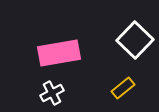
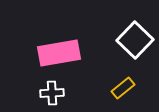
white cross: rotated 25 degrees clockwise
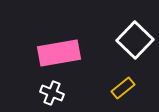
white cross: rotated 25 degrees clockwise
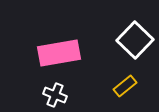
yellow rectangle: moved 2 px right, 2 px up
white cross: moved 3 px right, 2 px down
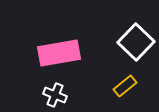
white square: moved 1 px right, 2 px down
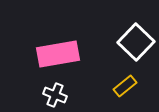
pink rectangle: moved 1 px left, 1 px down
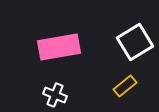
white square: moved 1 px left; rotated 15 degrees clockwise
pink rectangle: moved 1 px right, 7 px up
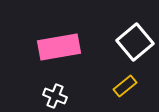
white square: rotated 9 degrees counterclockwise
white cross: moved 1 px down
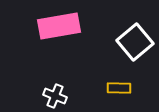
pink rectangle: moved 21 px up
yellow rectangle: moved 6 px left, 2 px down; rotated 40 degrees clockwise
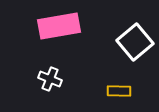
yellow rectangle: moved 3 px down
white cross: moved 5 px left, 17 px up
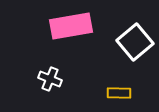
pink rectangle: moved 12 px right
yellow rectangle: moved 2 px down
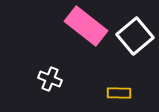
pink rectangle: moved 15 px right; rotated 48 degrees clockwise
white square: moved 6 px up
